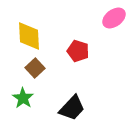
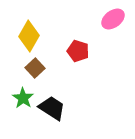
pink ellipse: moved 1 px left, 1 px down
yellow diamond: rotated 32 degrees clockwise
black trapezoid: moved 20 px left; rotated 100 degrees counterclockwise
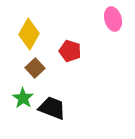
pink ellipse: rotated 70 degrees counterclockwise
yellow diamond: moved 2 px up
red pentagon: moved 8 px left
black trapezoid: rotated 12 degrees counterclockwise
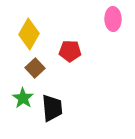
pink ellipse: rotated 15 degrees clockwise
red pentagon: rotated 15 degrees counterclockwise
black trapezoid: rotated 64 degrees clockwise
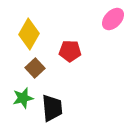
pink ellipse: rotated 45 degrees clockwise
green star: rotated 25 degrees clockwise
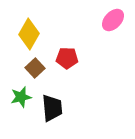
pink ellipse: moved 1 px down
red pentagon: moved 3 px left, 7 px down
green star: moved 2 px left, 1 px up
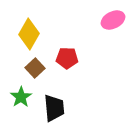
pink ellipse: rotated 20 degrees clockwise
green star: rotated 20 degrees counterclockwise
black trapezoid: moved 2 px right
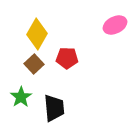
pink ellipse: moved 2 px right, 5 px down
yellow diamond: moved 8 px right
brown square: moved 1 px left, 4 px up
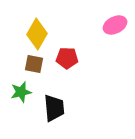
brown square: rotated 36 degrees counterclockwise
green star: moved 5 px up; rotated 20 degrees clockwise
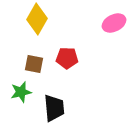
pink ellipse: moved 1 px left, 2 px up
yellow diamond: moved 15 px up
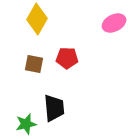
green star: moved 5 px right, 32 px down
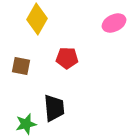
brown square: moved 13 px left, 2 px down
